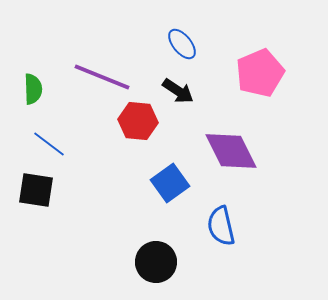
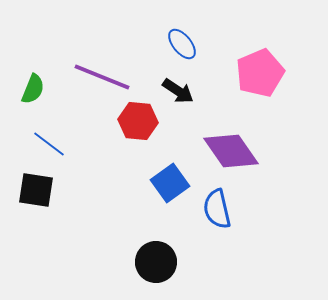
green semicircle: rotated 24 degrees clockwise
purple diamond: rotated 8 degrees counterclockwise
blue semicircle: moved 4 px left, 17 px up
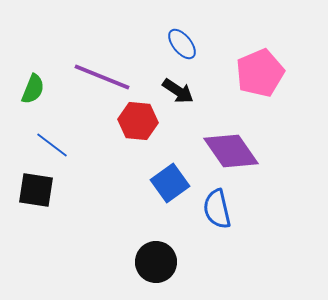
blue line: moved 3 px right, 1 px down
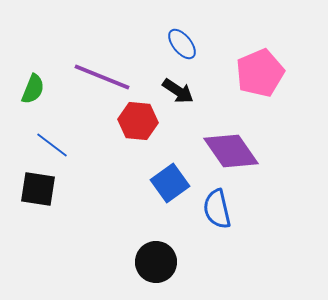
black square: moved 2 px right, 1 px up
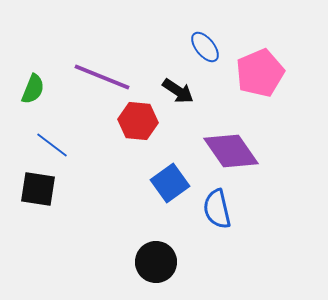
blue ellipse: moved 23 px right, 3 px down
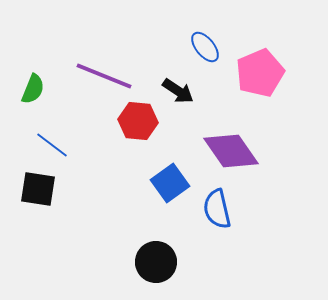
purple line: moved 2 px right, 1 px up
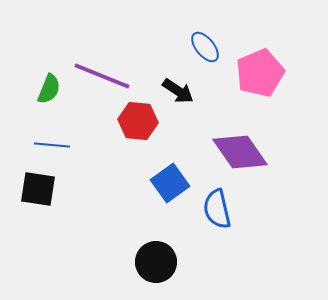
purple line: moved 2 px left
green semicircle: moved 16 px right
blue line: rotated 32 degrees counterclockwise
purple diamond: moved 9 px right, 1 px down
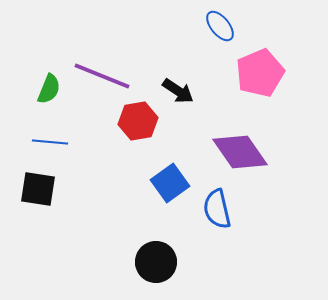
blue ellipse: moved 15 px right, 21 px up
red hexagon: rotated 15 degrees counterclockwise
blue line: moved 2 px left, 3 px up
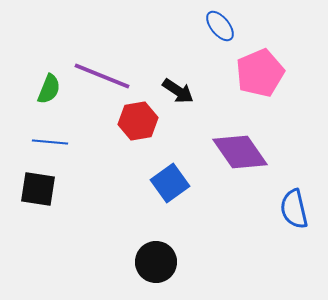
blue semicircle: moved 77 px right
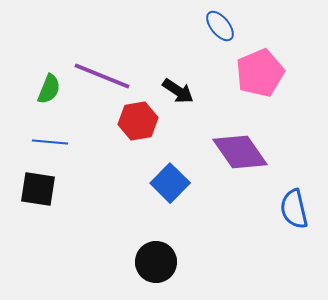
blue square: rotated 9 degrees counterclockwise
